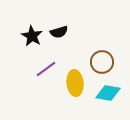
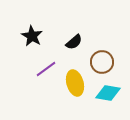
black semicircle: moved 15 px right, 10 px down; rotated 24 degrees counterclockwise
yellow ellipse: rotated 10 degrees counterclockwise
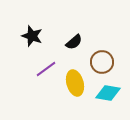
black star: rotated 10 degrees counterclockwise
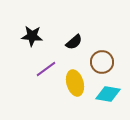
black star: rotated 15 degrees counterclockwise
cyan diamond: moved 1 px down
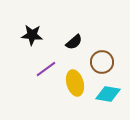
black star: moved 1 px up
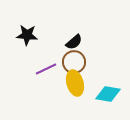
black star: moved 5 px left
brown circle: moved 28 px left
purple line: rotated 10 degrees clockwise
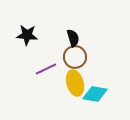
black semicircle: moved 1 px left, 4 px up; rotated 66 degrees counterclockwise
brown circle: moved 1 px right, 5 px up
cyan diamond: moved 13 px left
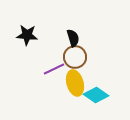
purple line: moved 8 px right
cyan diamond: moved 1 px right, 1 px down; rotated 25 degrees clockwise
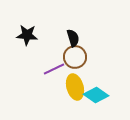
yellow ellipse: moved 4 px down
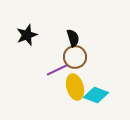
black star: rotated 25 degrees counterclockwise
purple line: moved 3 px right, 1 px down
cyan diamond: rotated 15 degrees counterclockwise
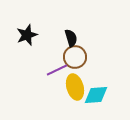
black semicircle: moved 2 px left
cyan diamond: rotated 25 degrees counterclockwise
